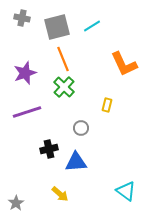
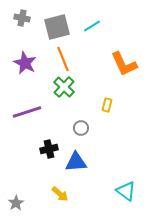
purple star: moved 10 px up; rotated 25 degrees counterclockwise
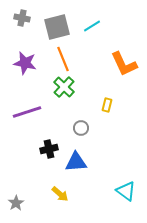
purple star: rotated 15 degrees counterclockwise
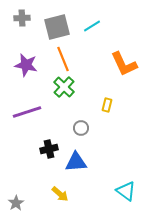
gray cross: rotated 14 degrees counterclockwise
purple star: moved 1 px right, 2 px down
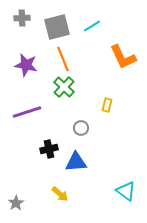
orange L-shape: moved 1 px left, 7 px up
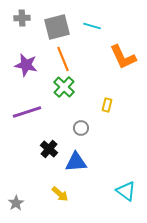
cyan line: rotated 48 degrees clockwise
black cross: rotated 36 degrees counterclockwise
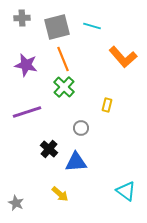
orange L-shape: rotated 16 degrees counterclockwise
gray star: rotated 14 degrees counterclockwise
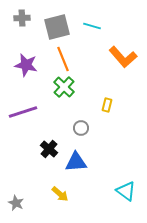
purple line: moved 4 px left
